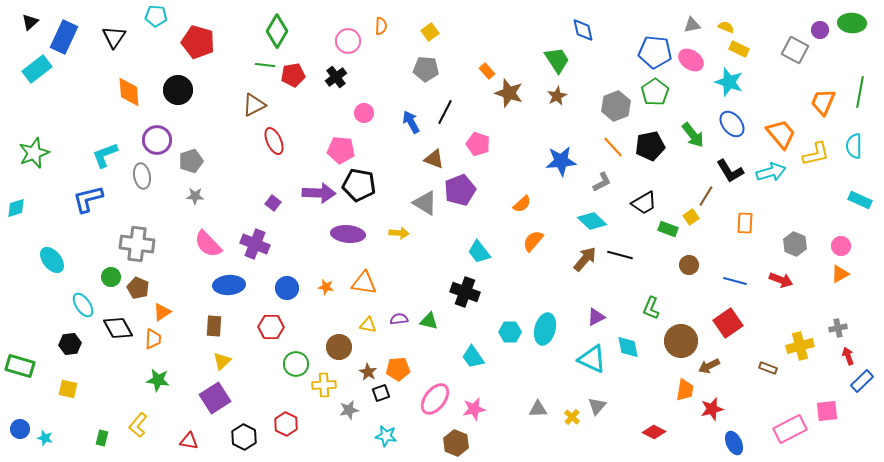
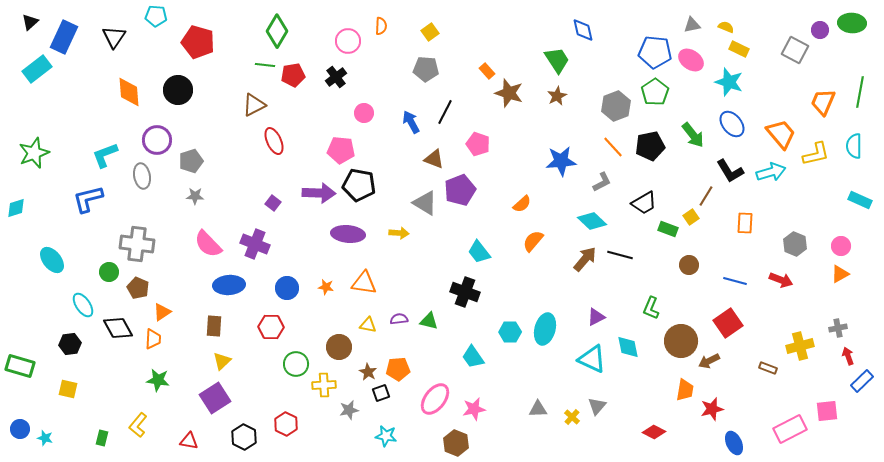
green circle at (111, 277): moved 2 px left, 5 px up
brown arrow at (709, 366): moved 5 px up
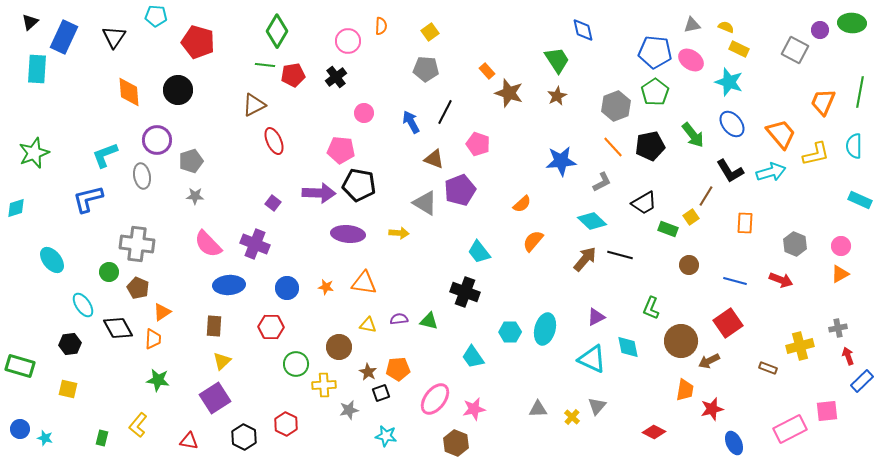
cyan rectangle at (37, 69): rotated 48 degrees counterclockwise
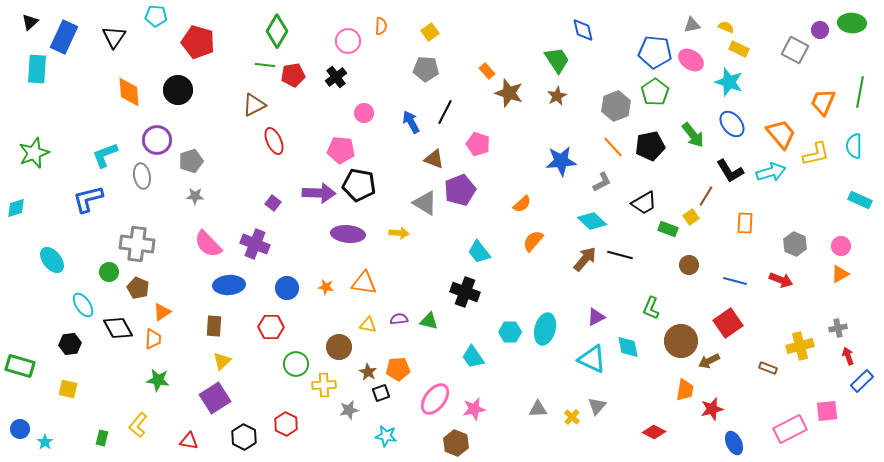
cyan star at (45, 438): moved 4 px down; rotated 21 degrees clockwise
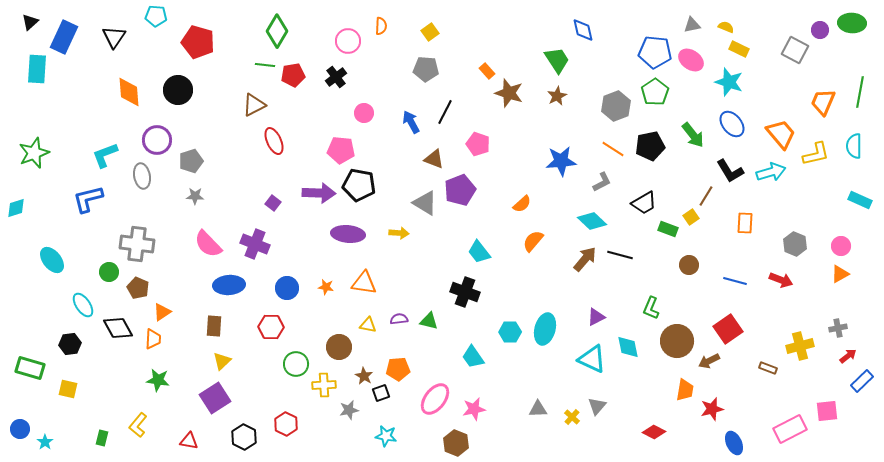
orange line at (613, 147): moved 2 px down; rotated 15 degrees counterclockwise
red square at (728, 323): moved 6 px down
brown circle at (681, 341): moved 4 px left
red arrow at (848, 356): rotated 72 degrees clockwise
green rectangle at (20, 366): moved 10 px right, 2 px down
brown star at (368, 372): moved 4 px left, 4 px down
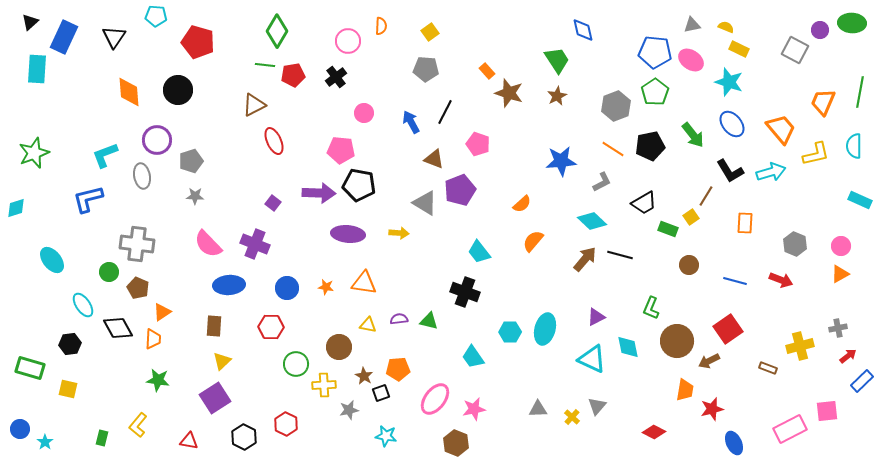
orange trapezoid at (781, 134): moved 5 px up
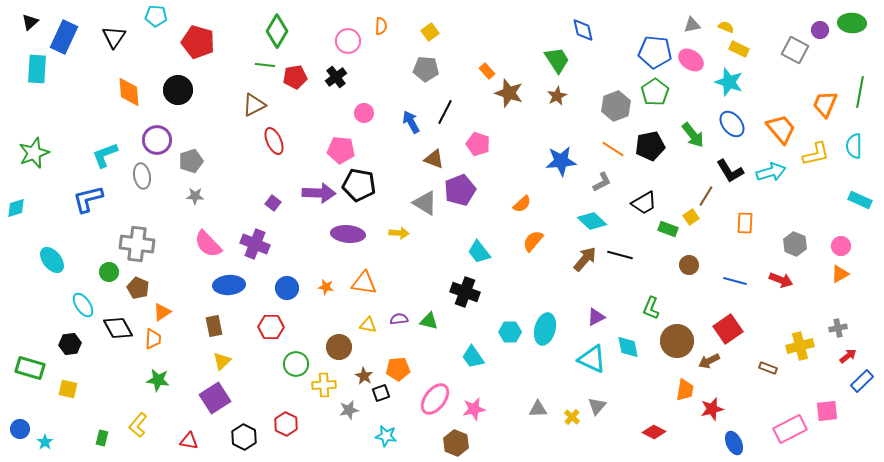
red pentagon at (293, 75): moved 2 px right, 2 px down
orange trapezoid at (823, 102): moved 2 px right, 2 px down
brown rectangle at (214, 326): rotated 15 degrees counterclockwise
